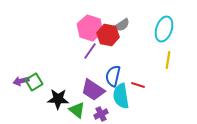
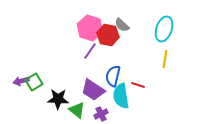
gray semicircle: rotated 77 degrees clockwise
yellow line: moved 3 px left, 1 px up
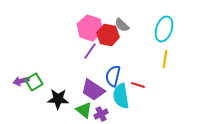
green triangle: moved 7 px right
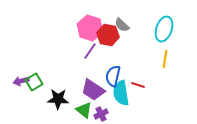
cyan semicircle: moved 3 px up
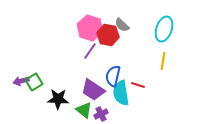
yellow line: moved 2 px left, 2 px down
